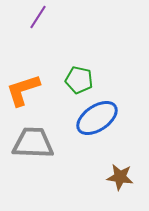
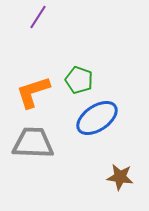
green pentagon: rotated 8 degrees clockwise
orange L-shape: moved 10 px right, 2 px down
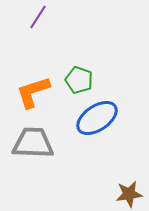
brown star: moved 9 px right, 17 px down; rotated 16 degrees counterclockwise
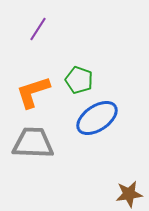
purple line: moved 12 px down
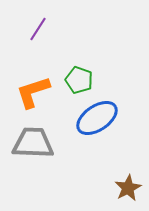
brown star: moved 1 px left, 6 px up; rotated 20 degrees counterclockwise
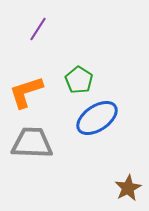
green pentagon: rotated 12 degrees clockwise
orange L-shape: moved 7 px left
gray trapezoid: moved 1 px left
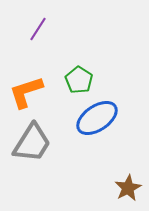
gray trapezoid: rotated 120 degrees clockwise
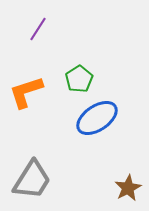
green pentagon: moved 1 px up; rotated 8 degrees clockwise
gray trapezoid: moved 37 px down
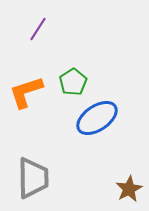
green pentagon: moved 6 px left, 3 px down
gray trapezoid: moved 1 px right, 2 px up; rotated 33 degrees counterclockwise
brown star: moved 1 px right, 1 px down
